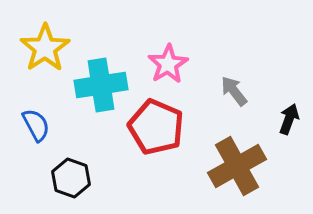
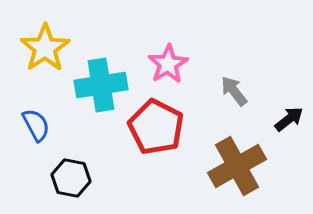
black arrow: rotated 32 degrees clockwise
red pentagon: rotated 4 degrees clockwise
black hexagon: rotated 9 degrees counterclockwise
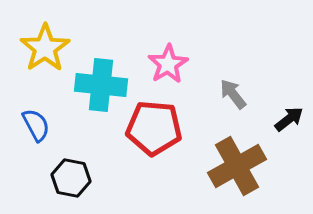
cyan cross: rotated 15 degrees clockwise
gray arrow: moved 1 px left, 3 px down
red pentagon: moved 2 px left, 1 px down; rotated 22 degrees counterclockwise
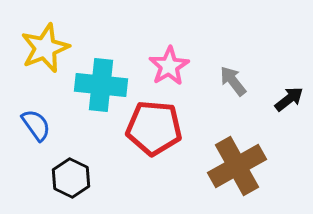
yellow star: rotated 12 degrees clockwise
pink star: moved 1 px right, 2 px down
gray arrow: moved 13 px up
black arrow: moved 20 px up
blue semicircle: rotated 8 degrees counterclockwise
black hexagon: rotated 15 degrees clockwise
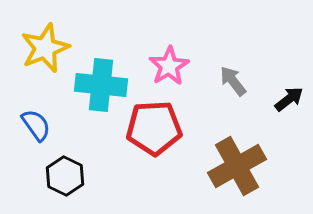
red pentagon: rotated 8 degrees counterclockwise
black hexagon: moved 6 px left, 2 px up
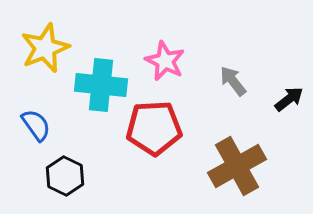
pink star: moved 4 px left, 5 px up; rotated 15 degrees counterclockwise
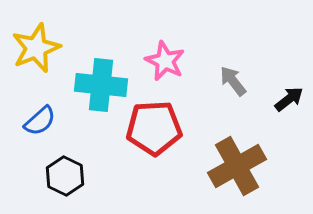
yellow star: moved 9 px left
blue semicircle: moved 4 px right, 4 px up; rotated 84 degrees clockwise
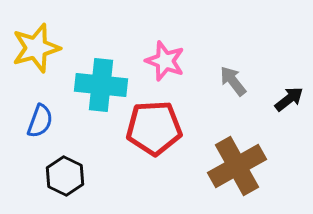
yellow star: rotated 6 degrees clockwise
pink star: rotated 6 degrees counterclockwise
blue semicircle: rotated 28 degrees counterclockwise
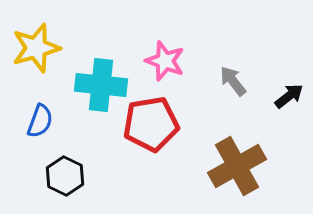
black arrow: moved 3 px up
red pentagon: moved 3 px left, 4 px up; rotated 6 degrees counterclockwise
